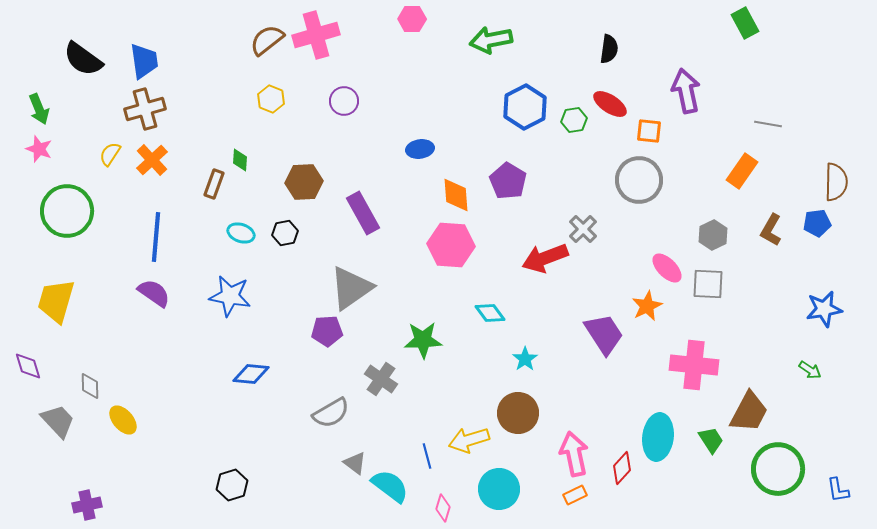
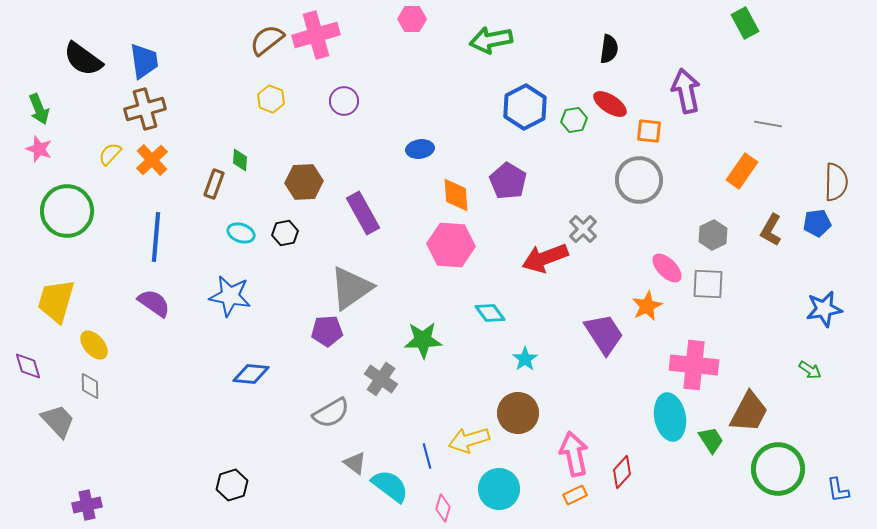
yellow semicircle at (110, 154): rotated 10 degrees clockwise
purple semicircle at (154, 293): moved 10 px down
yellow ellipse at (123, 420): moved 29 px left, 75 px up
cyan ellipse at (658, 437): moved 12 px right, 20 px up; rotated 18 degrees counterclockwise
red diamond at (622, 468): moved 4 px down
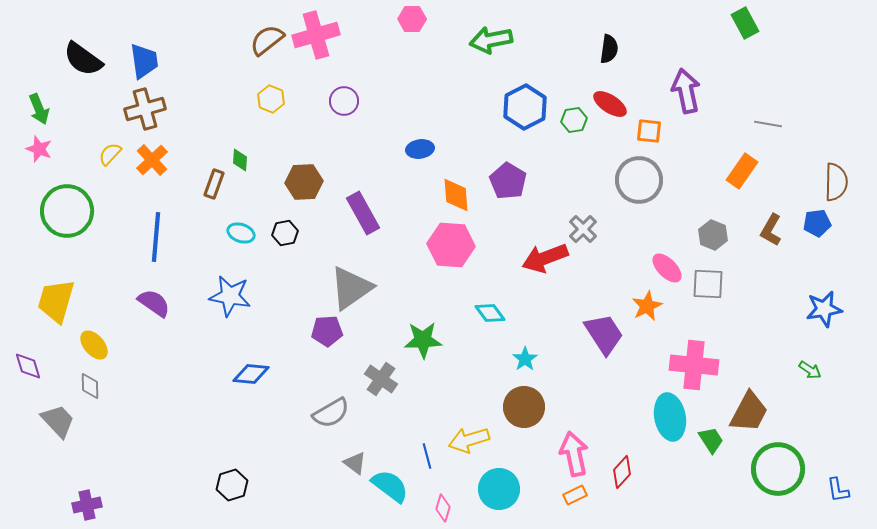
gray hexagon at (713, 235): rotated 12 degrees counterclockwise
brown circle at (518, 413): moved 6 px right, 6 px up
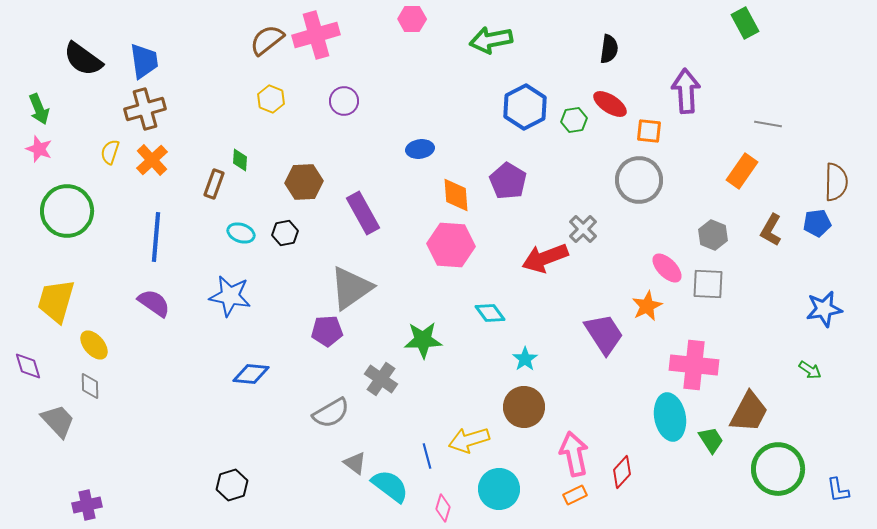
purple arrow at (686, 91): rotated 9 degrees clockwise
yellow semicircle at (110, 154): moved 2 px up; rotated 25 degrees counterclockwise
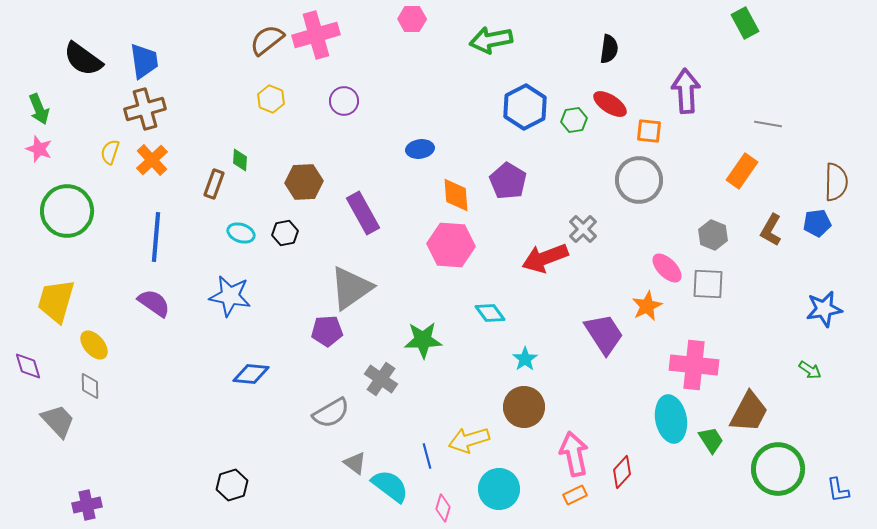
cyan ellipse at (670, 417): moved 1 px right, 2 px down
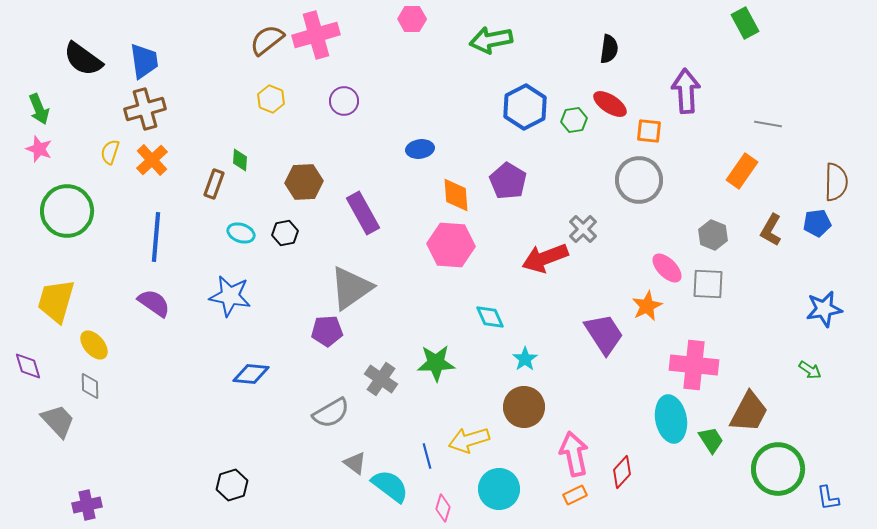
cyan diamond at (490, 313): moved 4 px down; rotated 12 degrees clockwise
green star at (423, 340): moved 13 px right, 23 px down
blue L-shape at (838, 490): moved 10 px left, 8 px down
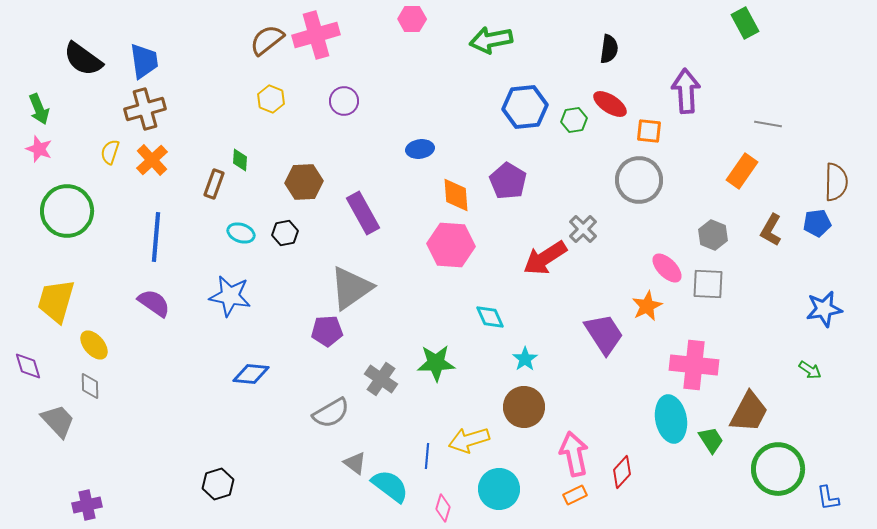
blue hexagon at (525, 107): rotated 21 degrees clockwise
red arrow at (545, 258): rotated 12 degrees counterclockwise
blue line at (427, 456): rotated 20 degrees clockwise
black hexagon at (232, 485): moved 14 px left, 1 px up
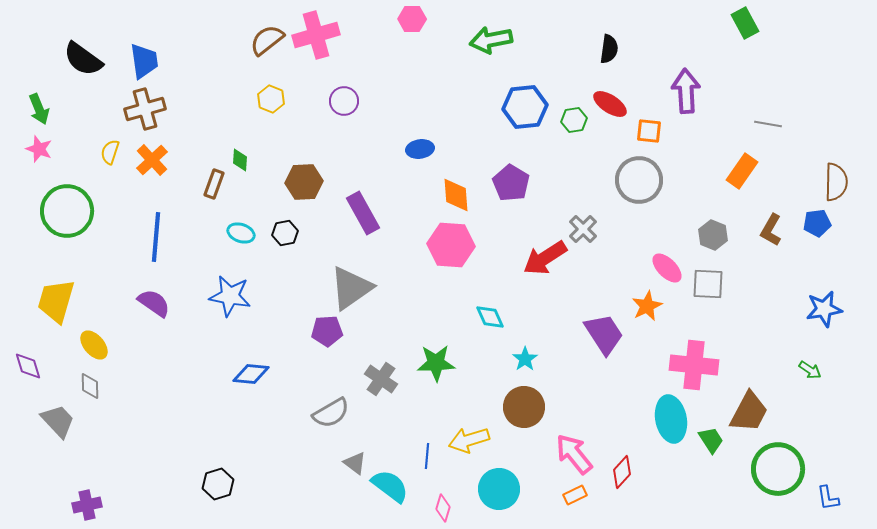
purple pentagon at (508, 181): moved 3 px right, 2 px down
pink arrow at (574, 454): rotated 27 degrees counterclockwise
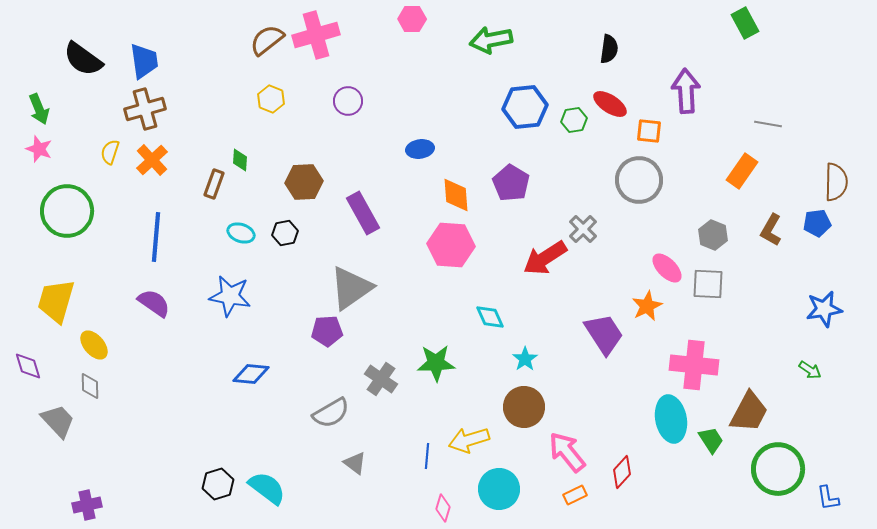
purple circle at (344, 101): moved 4 px right
pink arrow at (574, 454): moved 7 px left, 2 px up
cyan semicircle at (390, 486): moved 123 px left, 2 px down
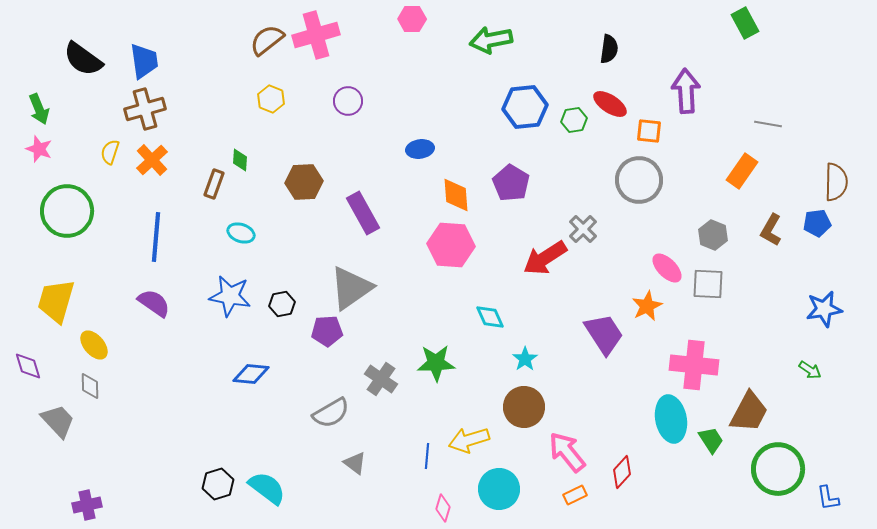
black hexagon at (285, 233): moved 3 px left, 71 px down
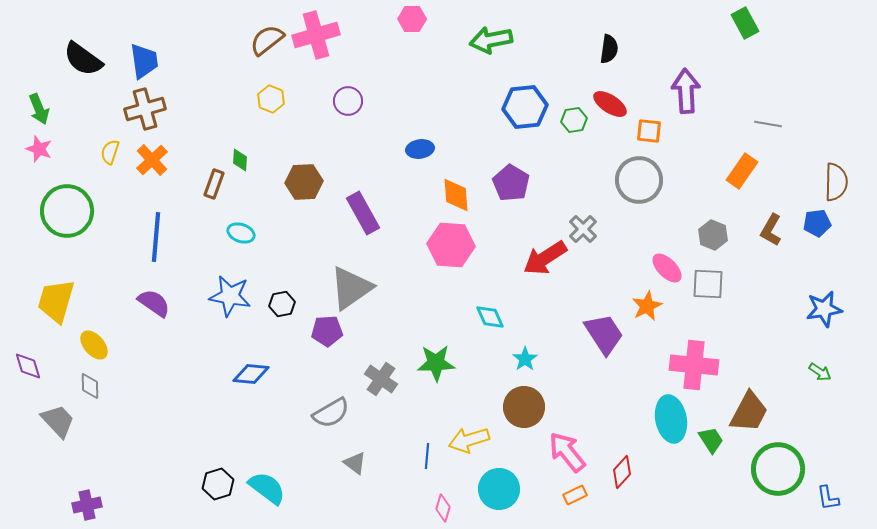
green arrow at (810, 370): moved 10 px right, 2 px down
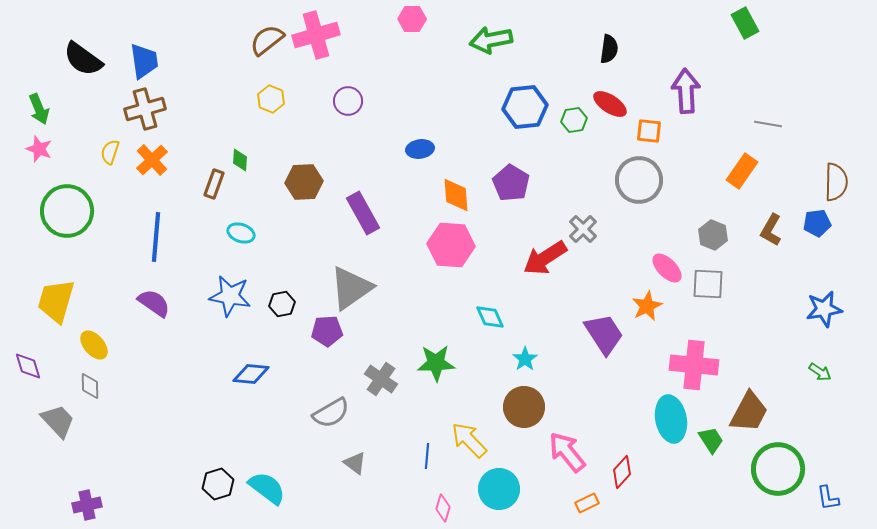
yellow arrow at (469, 440): rotated 63 degrees clockwise
orange rectangle at (575, 495): moved 12 px right, 8 px down
